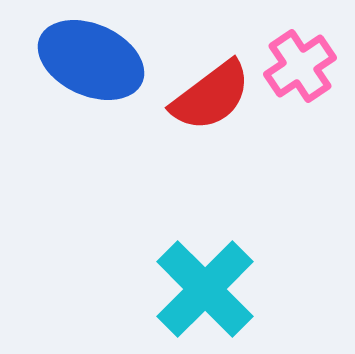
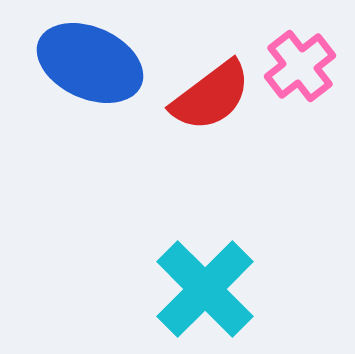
blue ellipse: moved 1 px left, 3 px down
pink cross: rotated 4 degrees counterclockwise
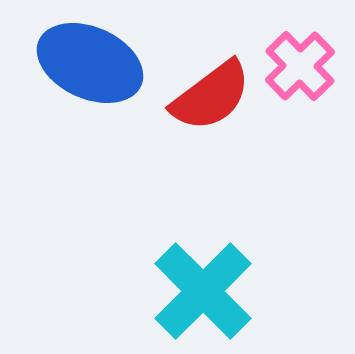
pink cross: rotated 6 degrees counterclockwise
cyan cross: moved 2 px left, 2 px down
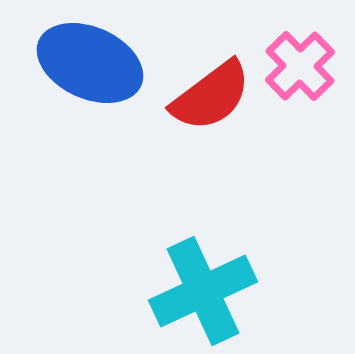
cyan cross: rotated 20 degrees clockwise
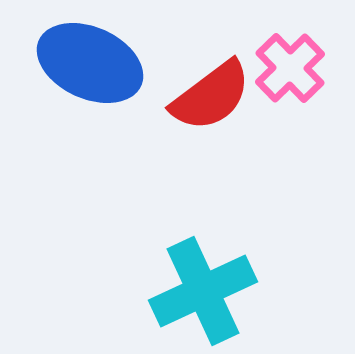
pink cross: moved 10 px left, 2 px down
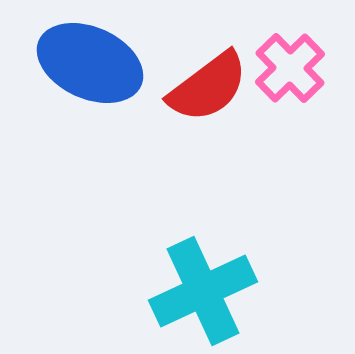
red semicircle: moved 3 px left, 9 px up
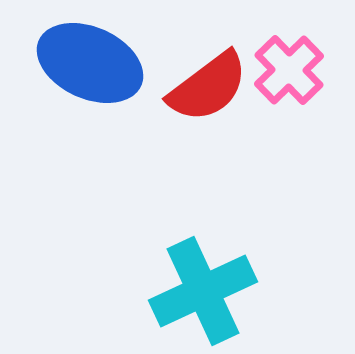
pink cross: moved 1 px left, 2 px down
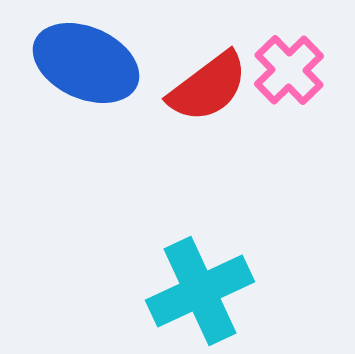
blue ellipse: moved 4 px left
cyan cross: moved 3 px left
